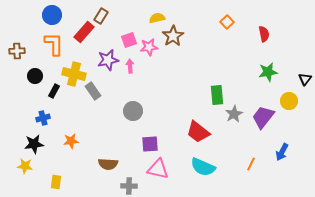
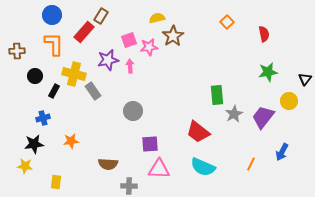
pink triangle: moved 1 px right; rotated 10 degrees counterclockwise
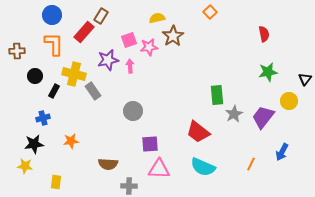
orange square: moved 17 px left, 10 px up
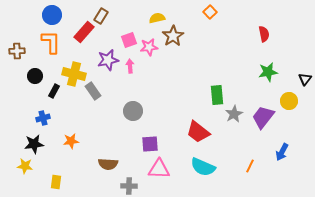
orange L-shape: moved 3 px left, 2 px up
orange line: moved 1 px left, 2 px down
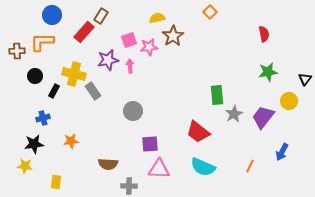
orange L-shape: moved 9 px left; rotated 90 degrees counterclockwise
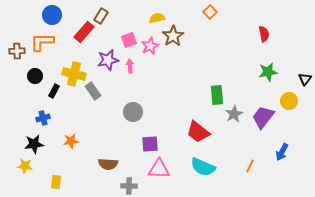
pink star: moved 1 px right, 1 px up; rotated 18 degrees counterclockwise
gray circle: moved 1 px down
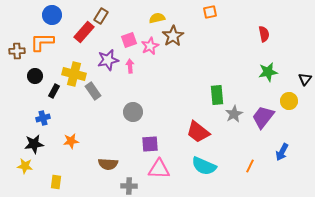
orange square: rotated 32 degrees clockwise
cyan semicircle: moved 1 px right, 1 px up
